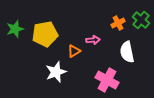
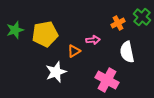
green cross: moved 1 px right, 3 px up
green star: moved 1 px down
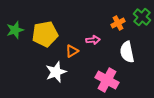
orange triangle: moved 2 px left
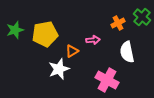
white star: moved 3 px right, 3 px up
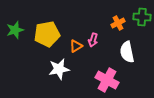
green cross: rotated 36 degrees counterclockwise
yellow pentagon: moved 2 px right
pink arrow: rotated 112 degrees clockwise
orange triangle: moved 4 px right, 5 px up
white star: rotated 10 degrees clockwise
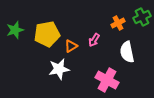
green cross: rotated 30 degrees counterclockwise
pink arrow: moved 1 px right; rotated 16 degrees clockwise
orange triangle: moved 5 px left
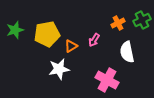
green cross: moved 3 px down
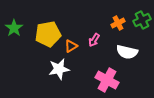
green star: moved 1 px left, 2 px up; rotated 18 degrees counterclockwise
yellow pentagon: moved 1 px right
white semicircle: rotated 65 degrees counterclockwise
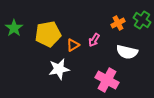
green cross: rotated 30 degrees counterclockwise
orange triangle: moved 2 px right, 1 px up
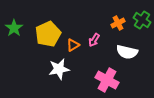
yellow pentagon: rotated 15 degrees counterclockwise
